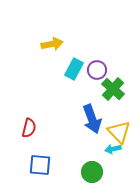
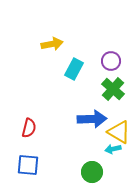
purple circle: moved 14 px right, 9 px up
blue arrow: rotated 72 degrees counterclockwise
yellow triangle: rotated 15 degrees counterclockwise
blue square: moved 12 px left
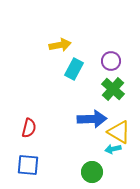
yellow arrow: moved 8 px right, 1 px down
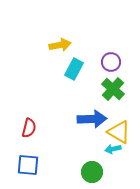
purple circle: moved 1 px down
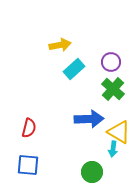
cyan rectangle: rotated 20 degrees clockwise
blue arrow: moved 3 px left
cyan arrow: rotated 70 degrees counterclockwise
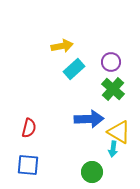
yellow arrow: moved 2 px right, 1 px down
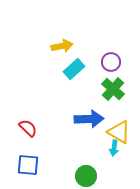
red semicircle: moved 1 px left; rotated 60 degrees counterclockwise
cyan arrow: moved 1 px right, 1 px up
green circle: moved 6 px left, 4 px down
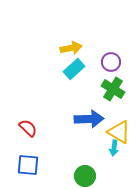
yellow arrow: moved 9 px right, 2 px down
green cross: rotated 10 degrees counterclockwise
green circle: moved 1 px left
